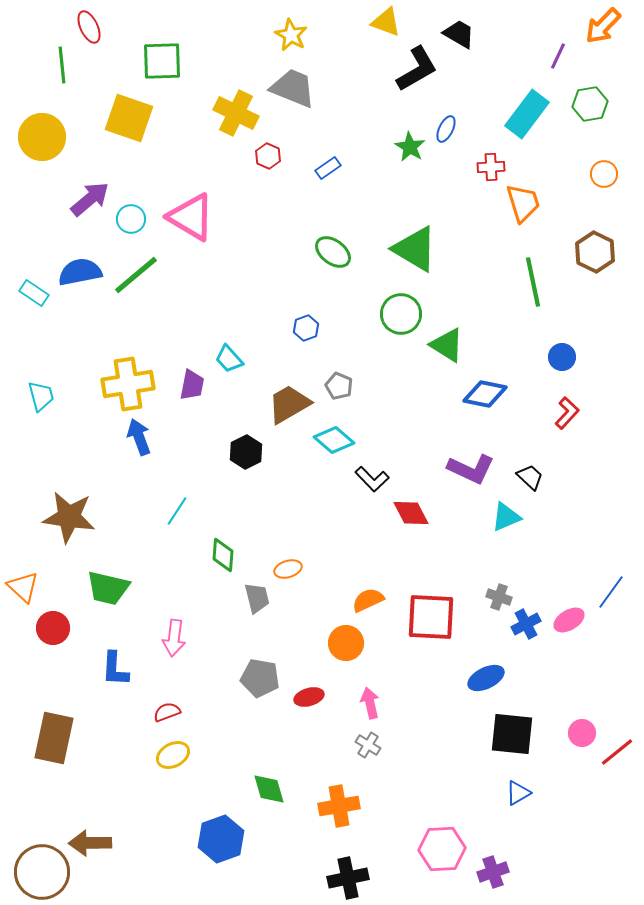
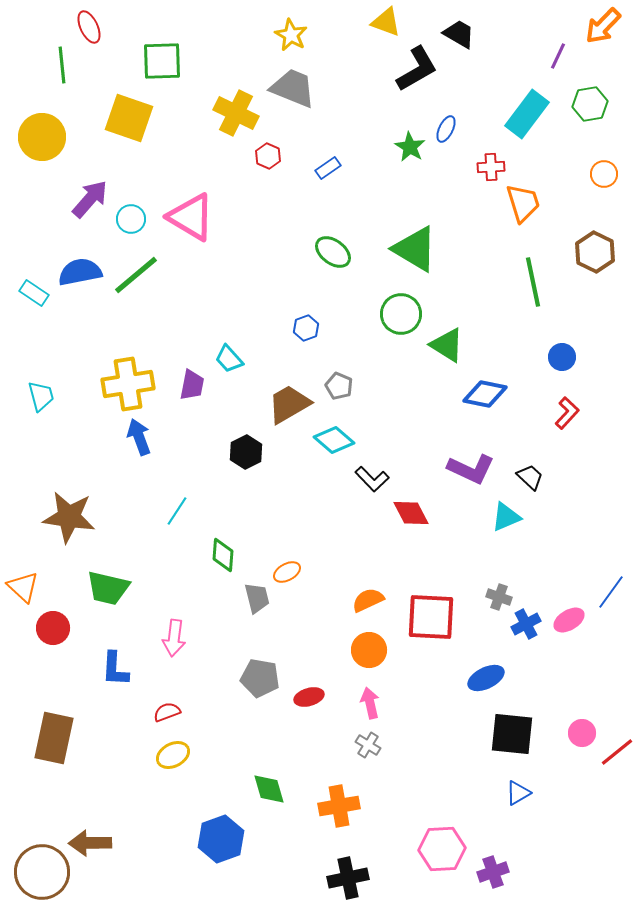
purple arrow at (90, 199): rotated 9 degrees counterclockwise
orange ellipse at (288, 569): moved 1 px left, 3 px down; rotated 12 degrees counterclockwise
orange circle at (346, 643): moved 23 px right, 7 px down
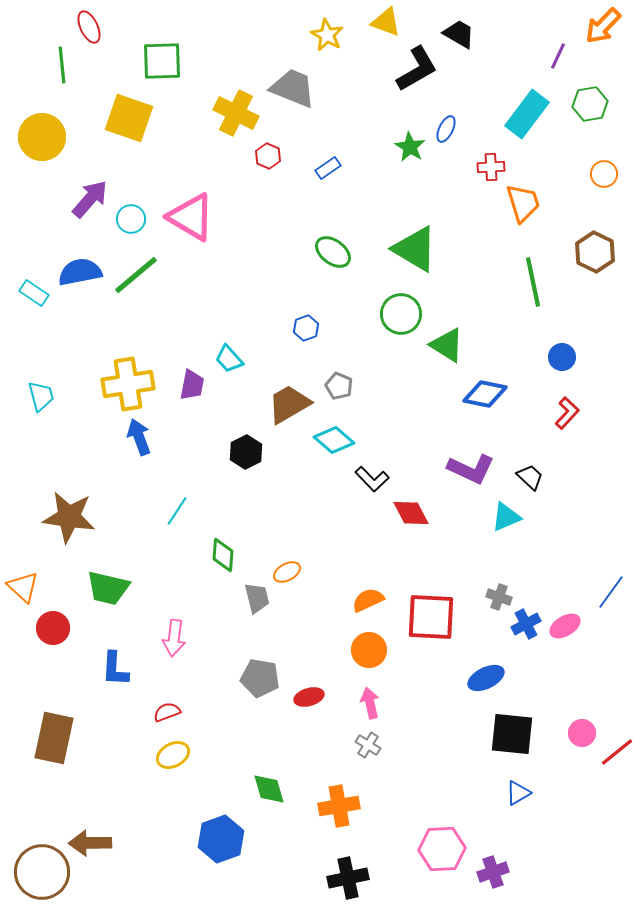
yellow star at (291, 35): moved 36 px right
pink ellipse at (569, 620): moved 4 px left, 6 px down
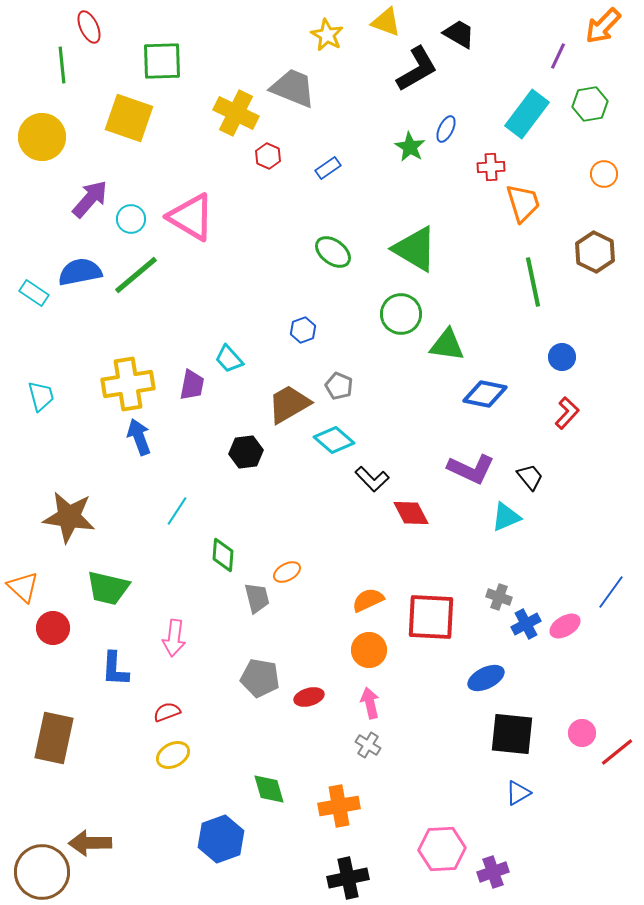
blue hexagon at (306, 328): moved 3 px left, 2 px down
green triangle at (447, 345): rotated 24 degrees counterclockwise
black hexagon at (246, 452): rotated 20 degrees clockwise
black trapezoid at (530, 477): rotated 8 degrees clockwise
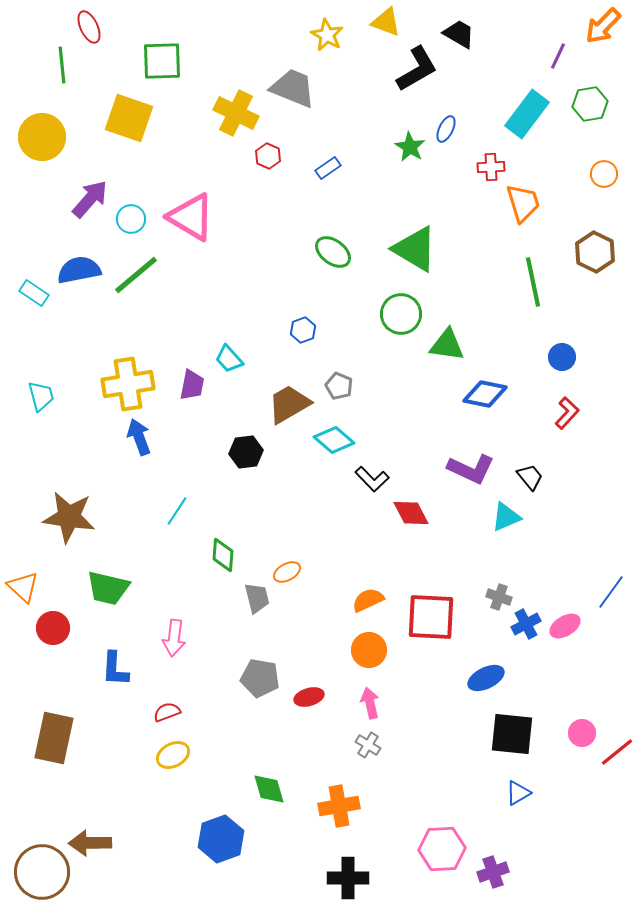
blue semicircle at (80, 272): moved 1 px left, 2 px up
black cross at (348, 878): rotated 12 degrees clockwise
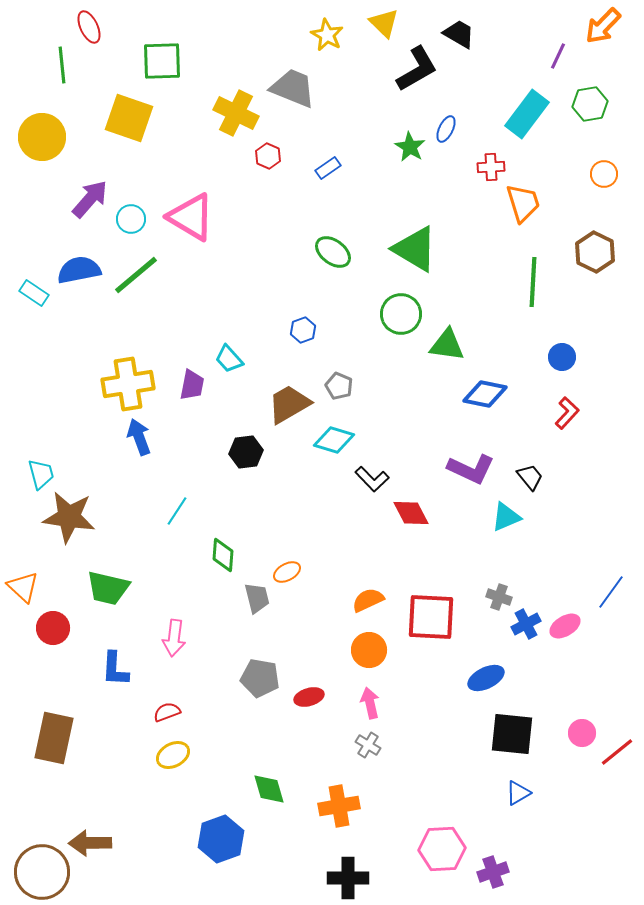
yellow triangle at (386, 22): moved 2 px left, 1 px down; rotated 24 degrees clockwise
green line at (533, 282): rotated 15 degrees clockwise
cyan trapezoid at (41, 396): moved 78 px down
cyan diamond at (334, 440): rotated 24 degrees counterclockwise
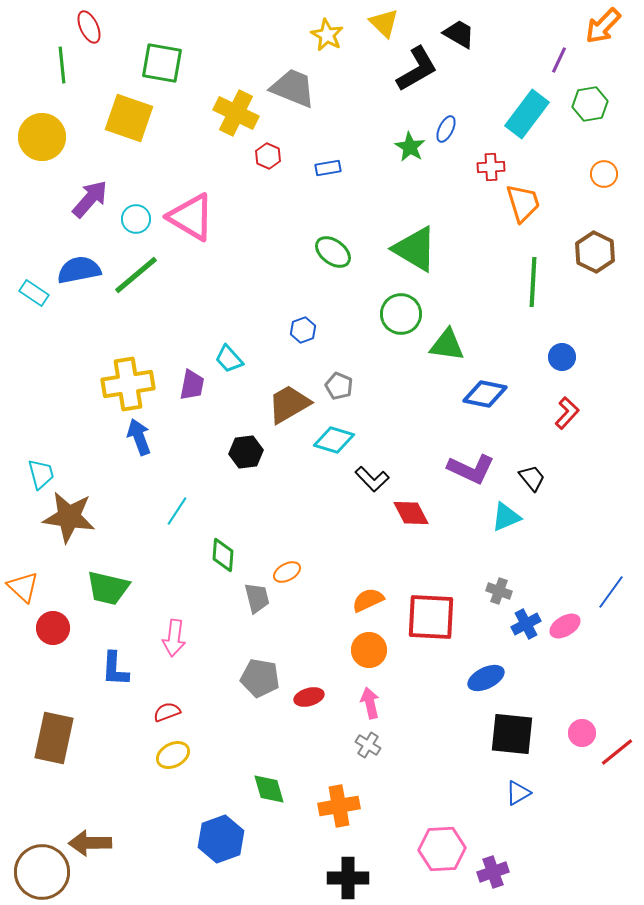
purple line at (558, 56): moved 1 px right, 4 px down
green square at (162, 61): moved 2 px down; rotated 12 degrees clockwise
blue rectangle at (328, 168): rotated 25 degrees clockwise
cyan circle at (131, 219): moved 5 px right
black trapezoid at (530, 477): moved 2 px right, 1 px down
gray cross at (499, 597): moved 6 px up
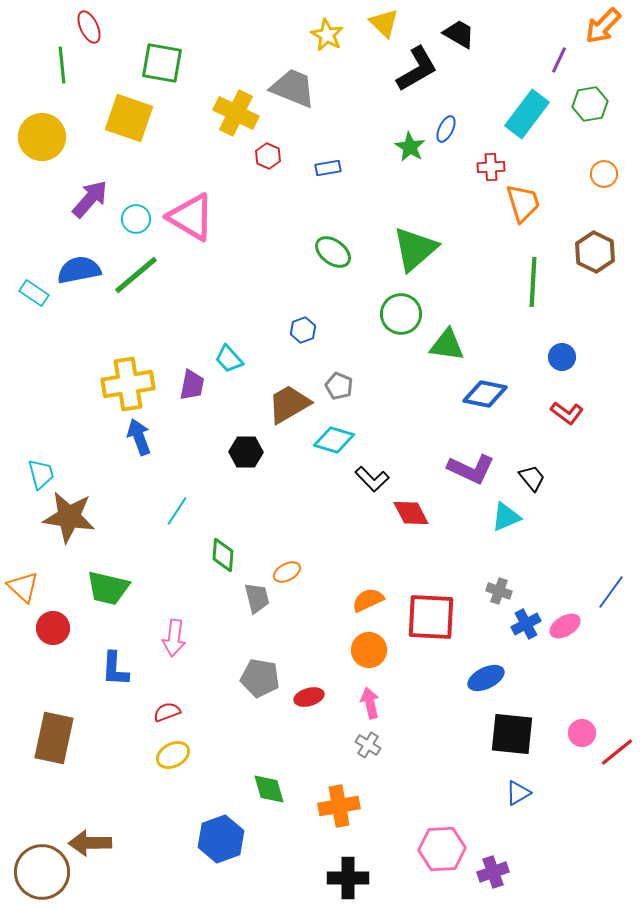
green triangle at (415, 249): rotated 48 degrees clockwise
red L-shape at (567, 413): rotated 84 degrees clockwise
black hexagon at (246, 452): rotated 8 degrees clockwise
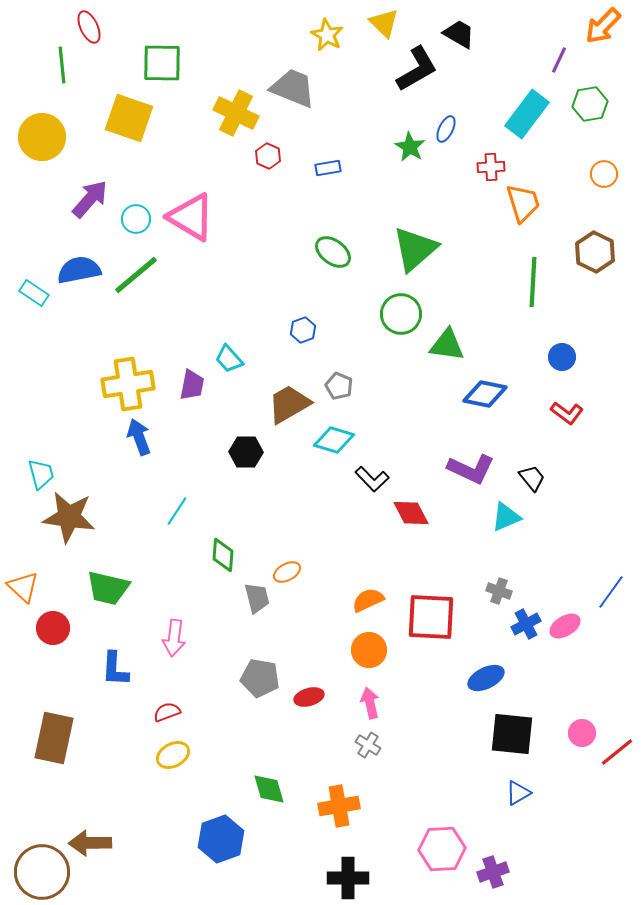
green square at (162, 63): rotated 9 degrees counterclockwise
